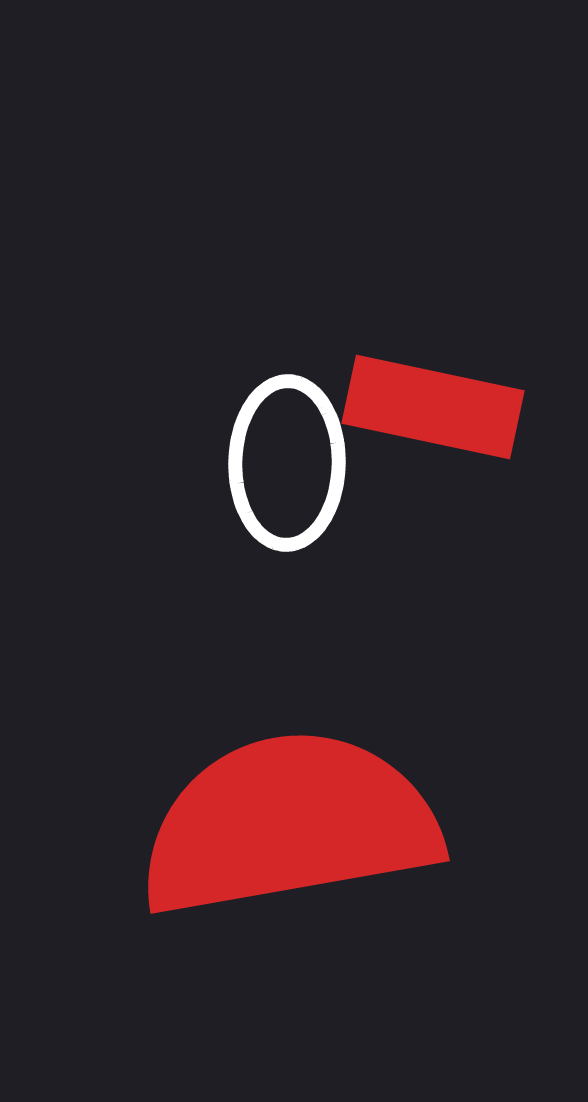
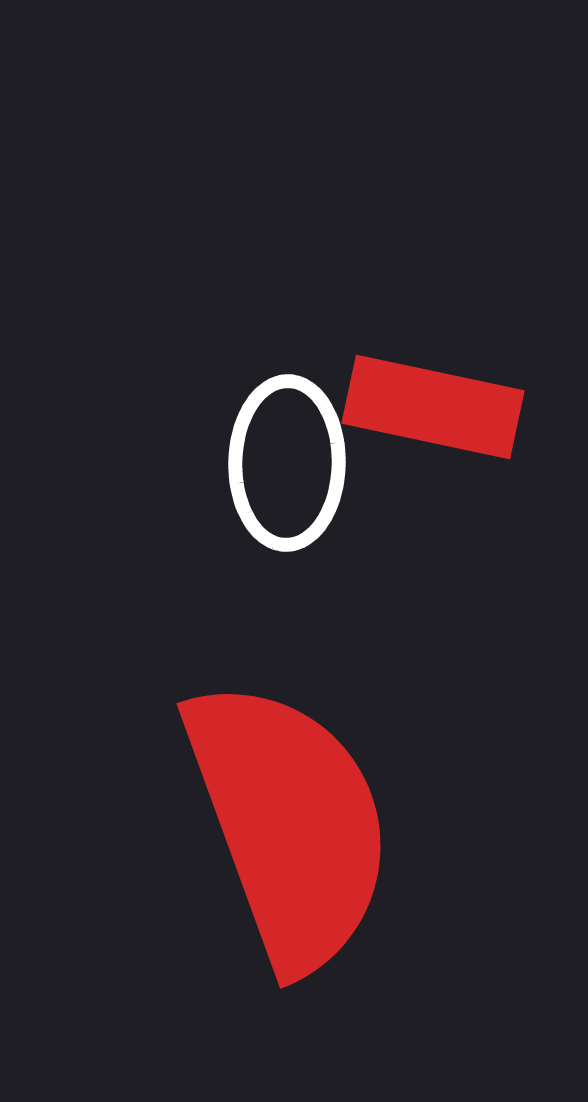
red semicircle: rotated 80 degrees clockwise
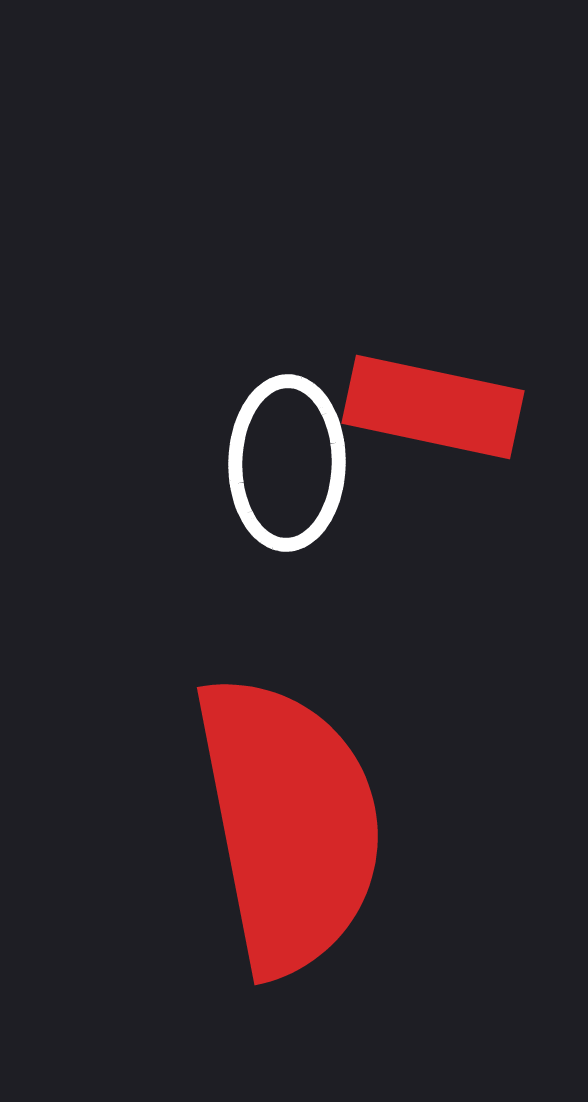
red semicircle: rotated 9 degrees clockwise
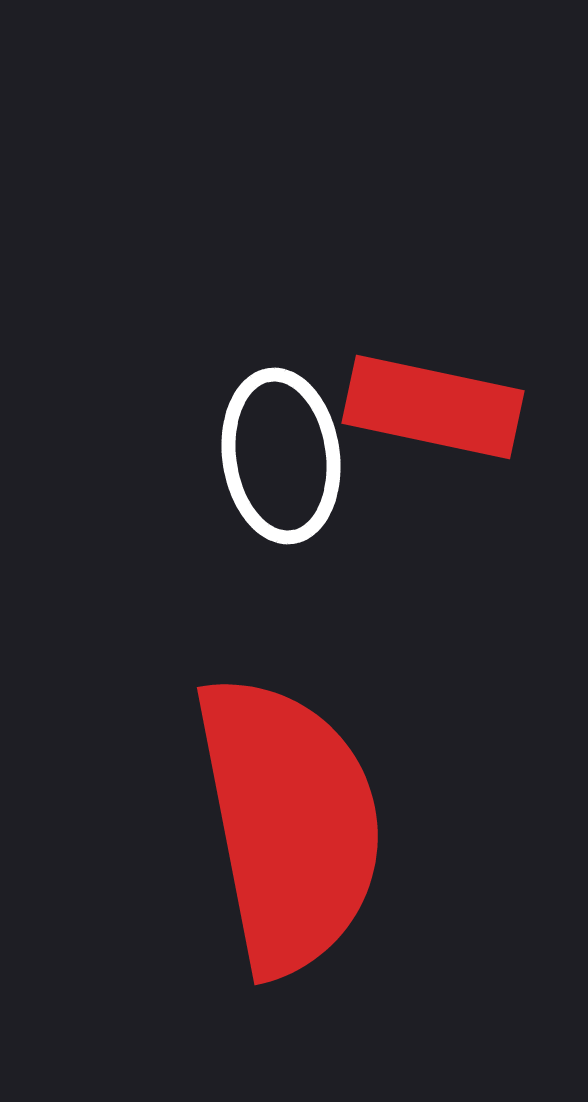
white ellipse: moved 6 px left, 7 px up; rotated 9 degrees counterclockwise
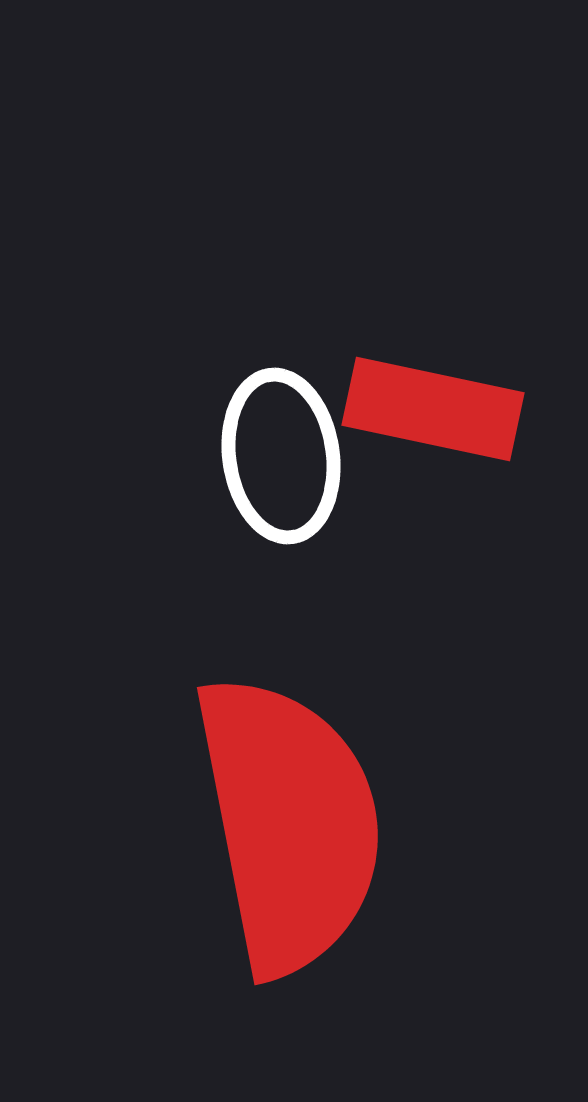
red rectangle: moved 2 px down
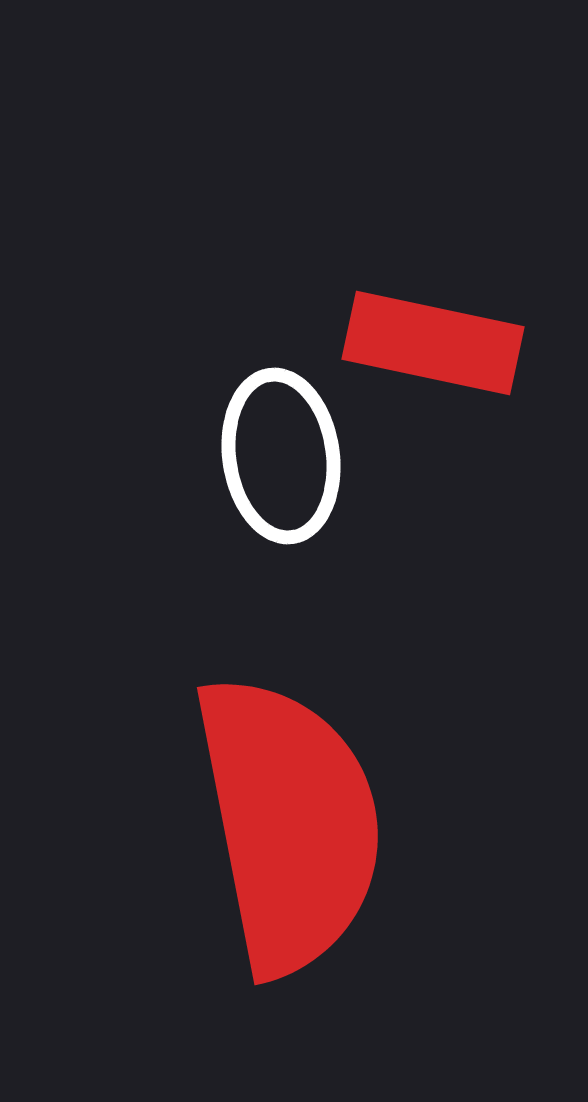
red rectangle: moved 66 px up
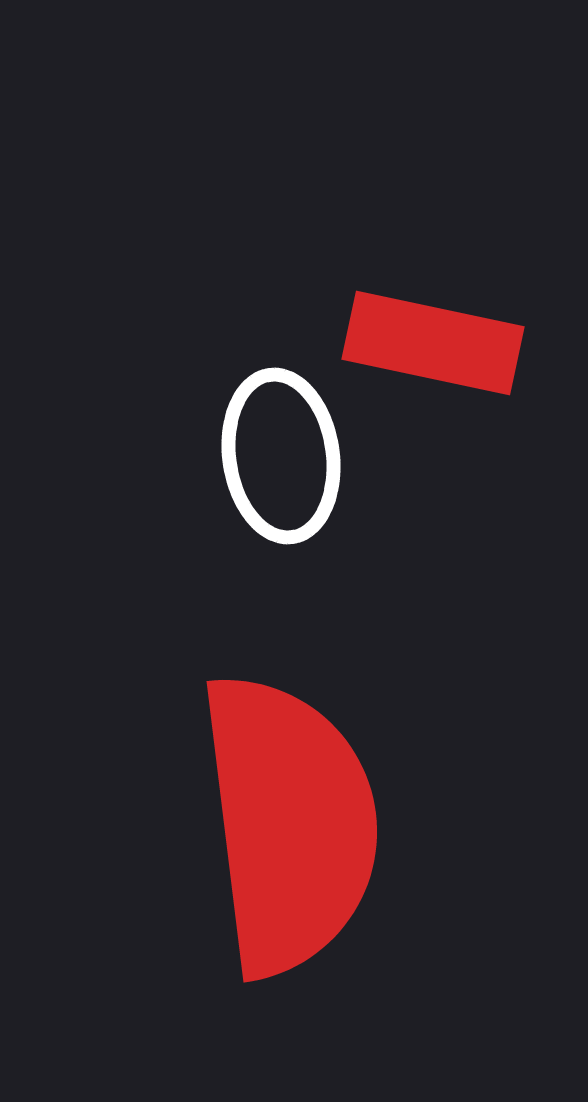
red semicircle: rotated 4 degrees clockwise
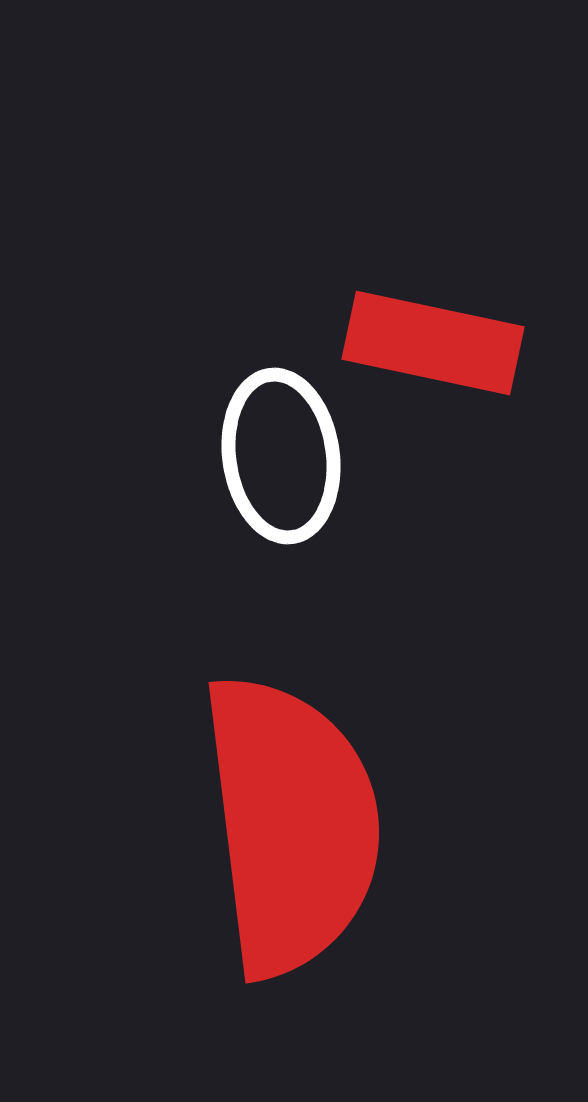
red semicircle: moved 2 px right, 1 px down
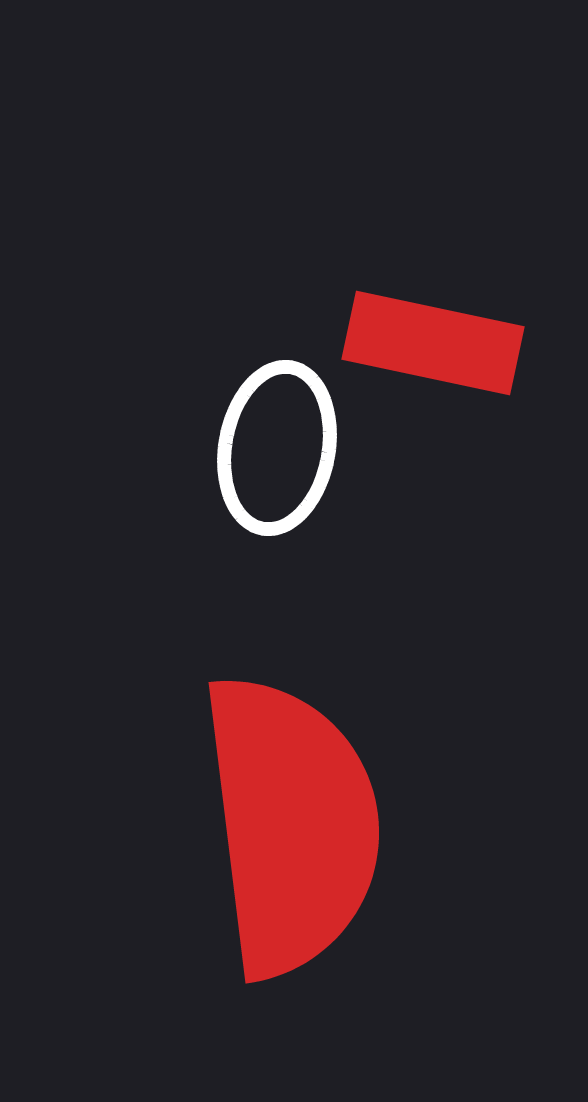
white ellipse: moved 4 px left, 8 px up; rotated 18 degrees clockwise
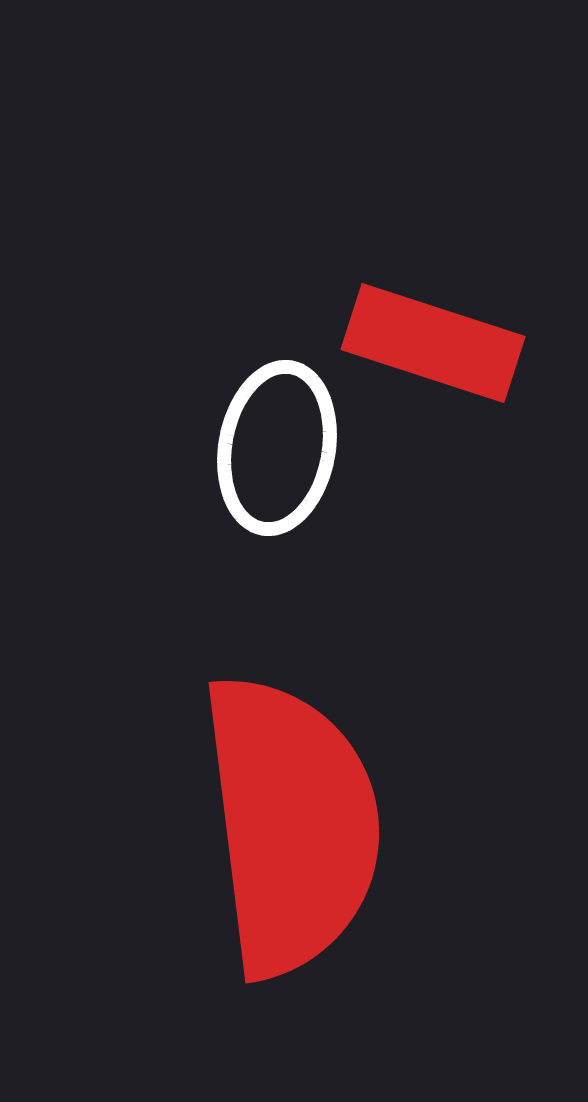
red rectangle: rotated 6 degrees clockwise
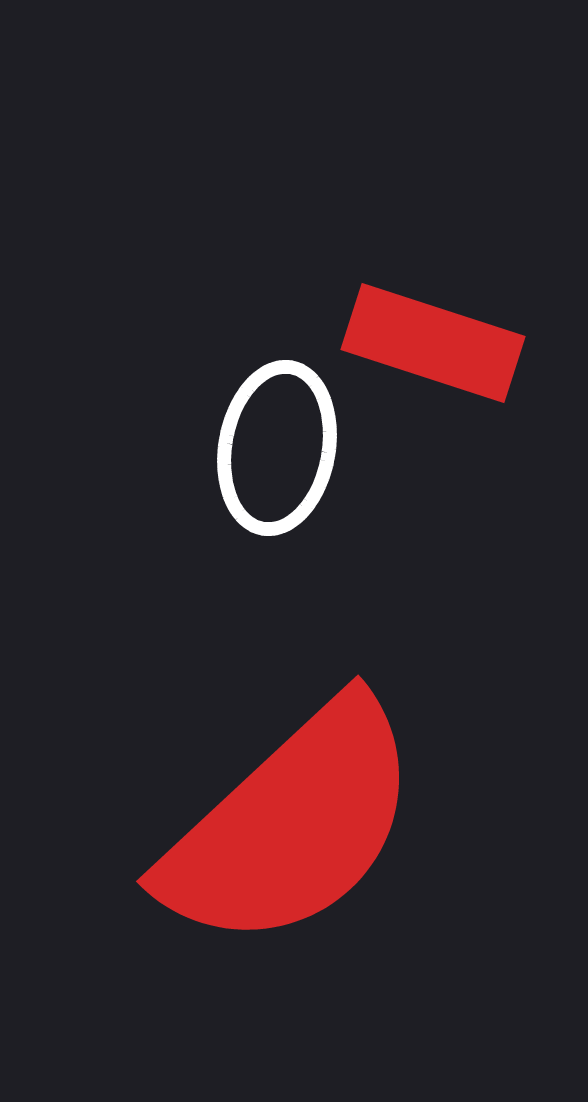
red semicircle: rotated 54 degrees clockwise
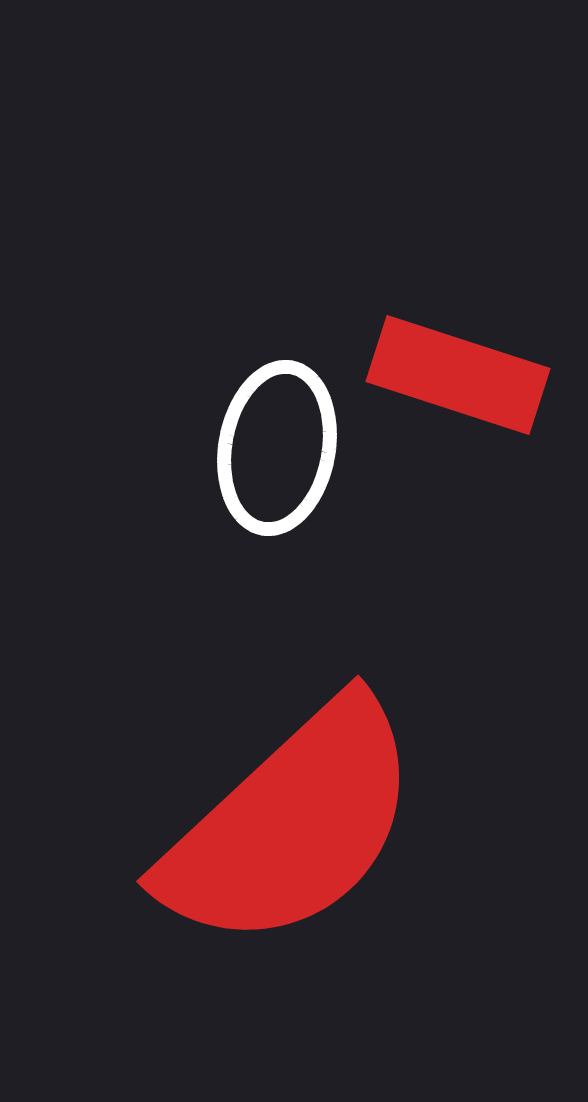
red rectangle: moved 25 px right, 32 px down
